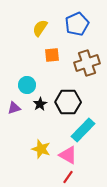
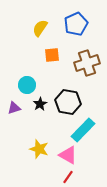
blue pentagon: moved 1 px left
black hexagon: rotated 10 degrees clockwise
yellow star: moved 2 px left
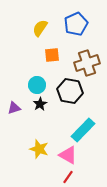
cyan circle: moved 10 px right
black hexagon: moved 2 px right, 11 px up
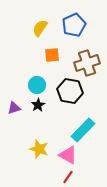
blue pentagon: moved 2 px left, 1 px down
black star: moved 2 px left, 1 px down
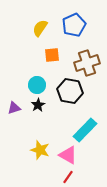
cyan rectangle: moved 2 px right
yellow star: moved 1 px right, 1 px down
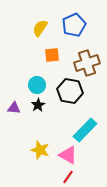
purple triangle: rotated 24 degrees clockwise
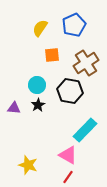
brown cross: moved 1 px left; rotated 15 degrees counterclockwise
yellow star: moved 12 px left, 15 px down
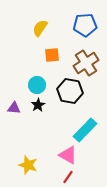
blue pentagon: moved 11 px right; rotated 20 degrees clockwise
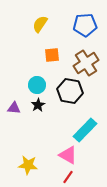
yellow semicircle: moved 4 px up
yellow star: rotated 12 degrees counterclockwise
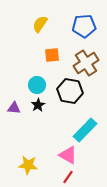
blue pentagon: moved 1 px left, 1 px down
